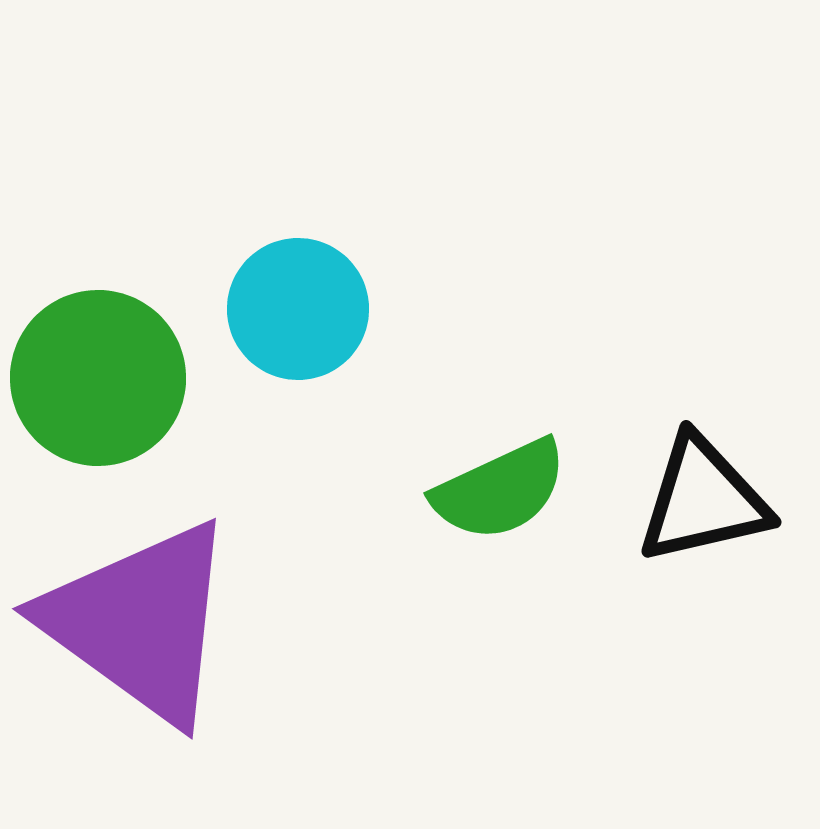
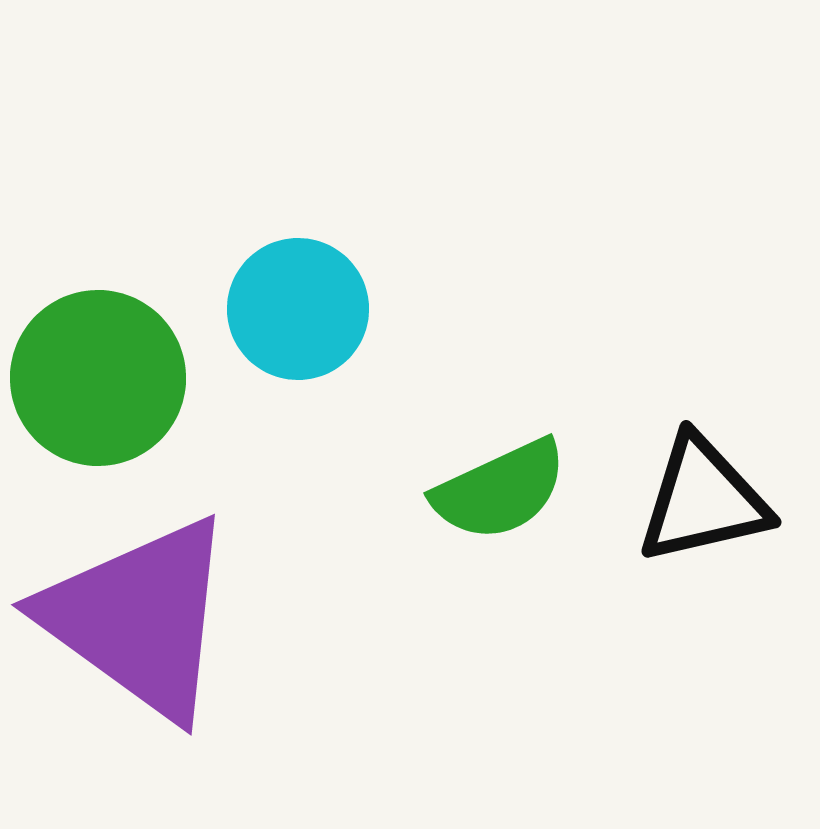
purple triangle: moved 1 px left, 4 px up
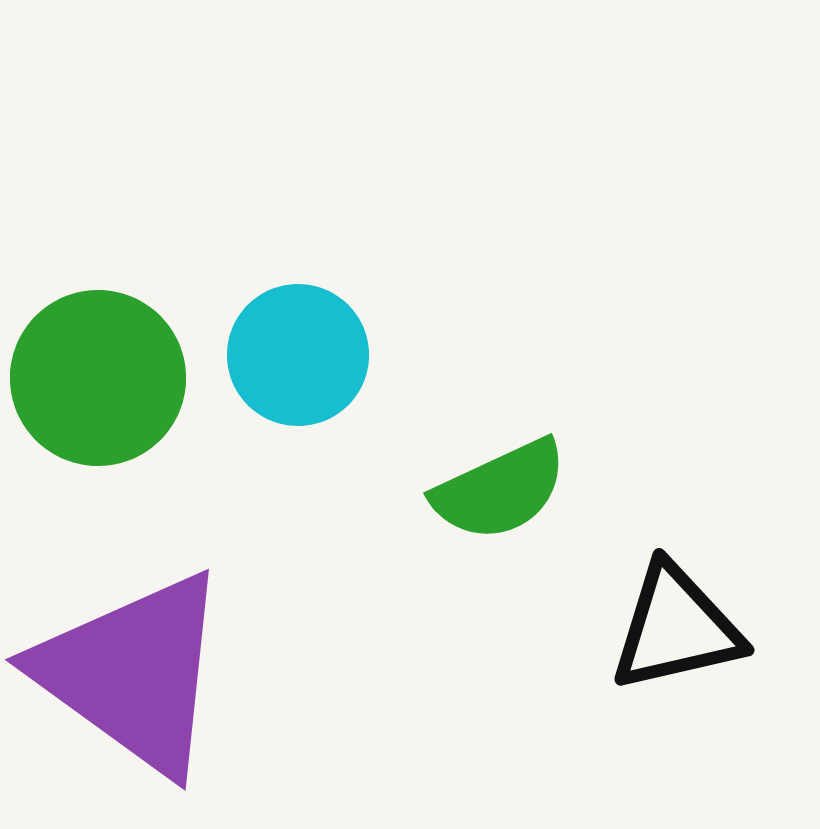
cyan circle: moved 46 px down
black triangle: moved 27 px left, 128 px down
purple triangle: moved 6 px left, 55 px down
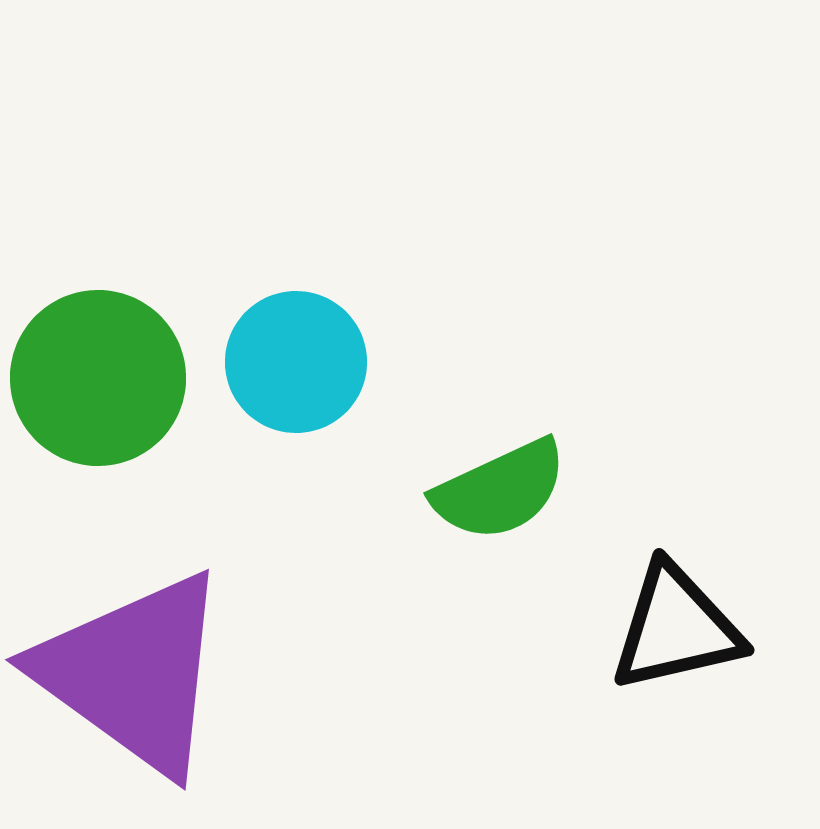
cyan circle: moved 2 px left, 7 px down
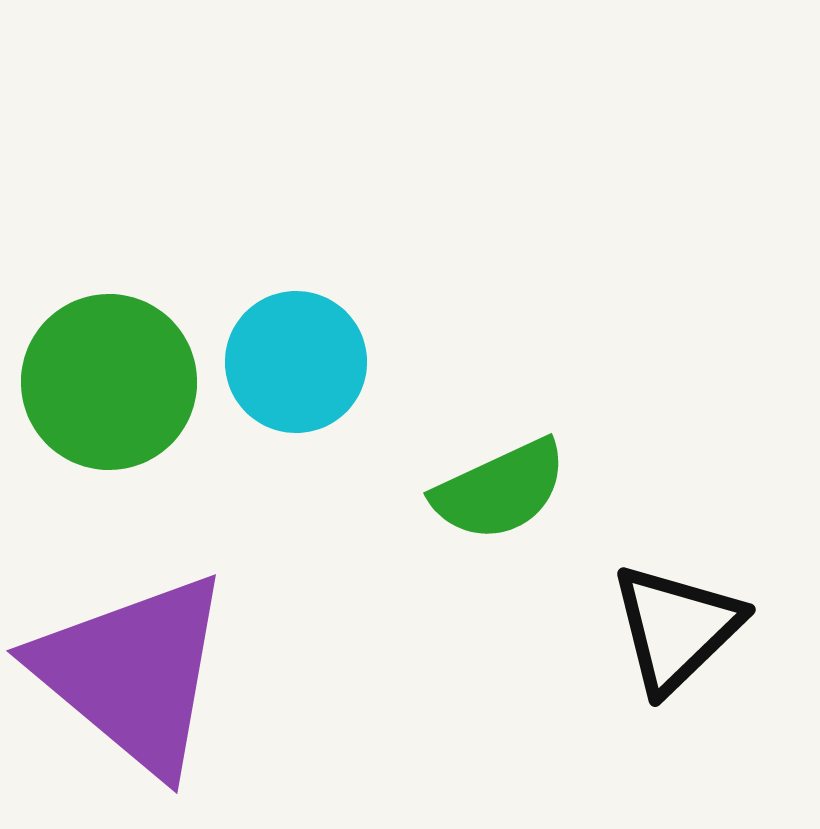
green circle: moved 11 px right, 4 px down
black triangle: rotated 31 degrees counterclockwise
purple triangle: rotated 4 degrees clockwise
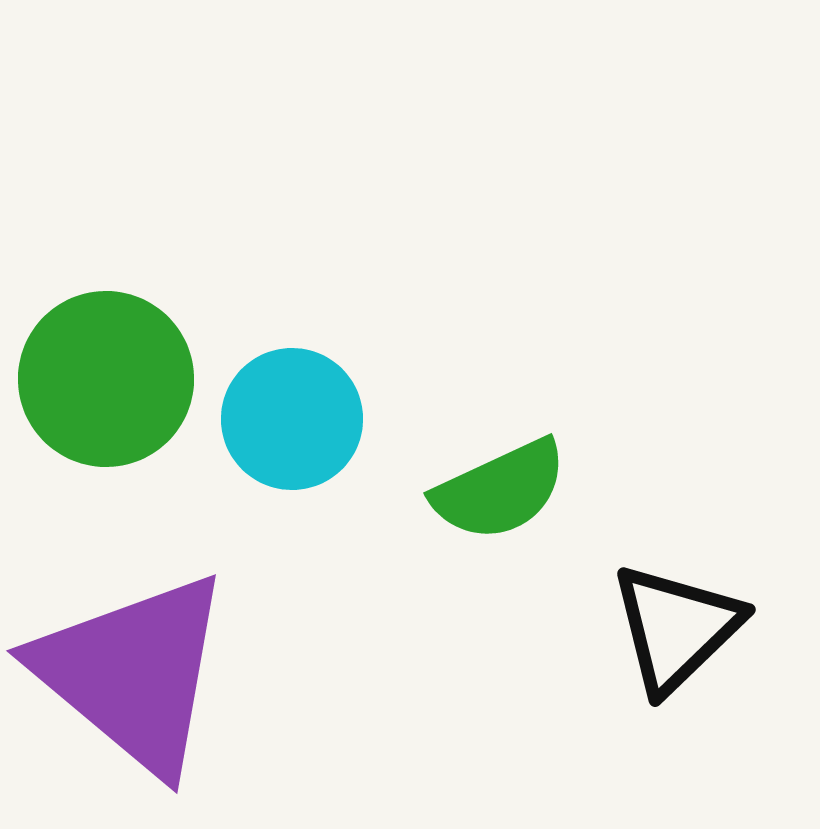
cyan circle: moved 4 px left, 57 px down
green circle: moved 3 px left, 3 px up
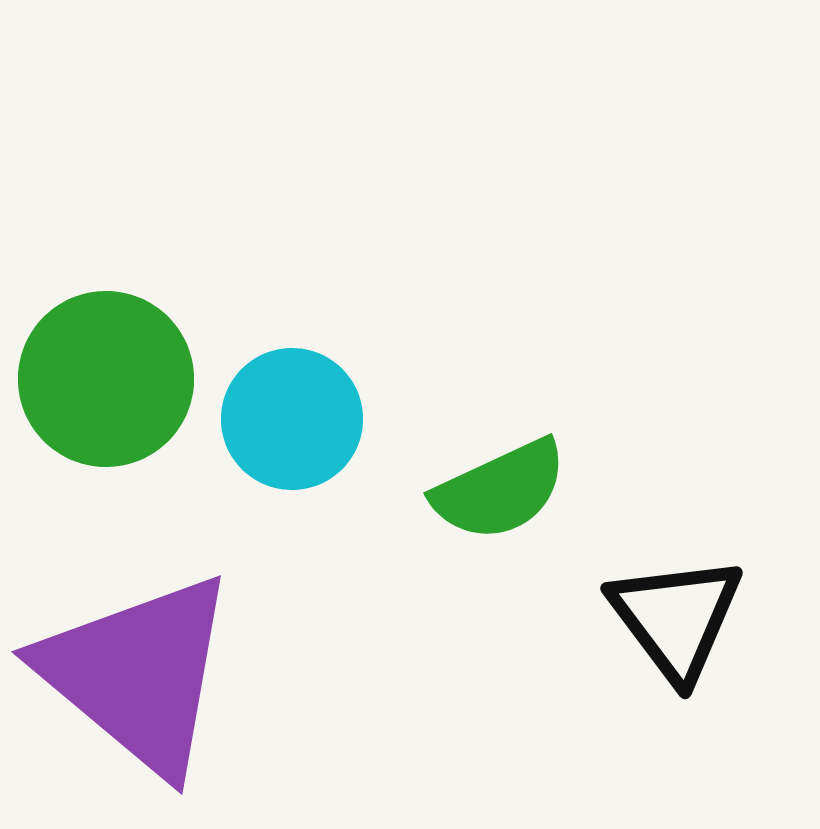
black triangle: moved 10 px up; rotated 23 degrees counterclockwise
purple triangle: moved 5 px right, 1 px down
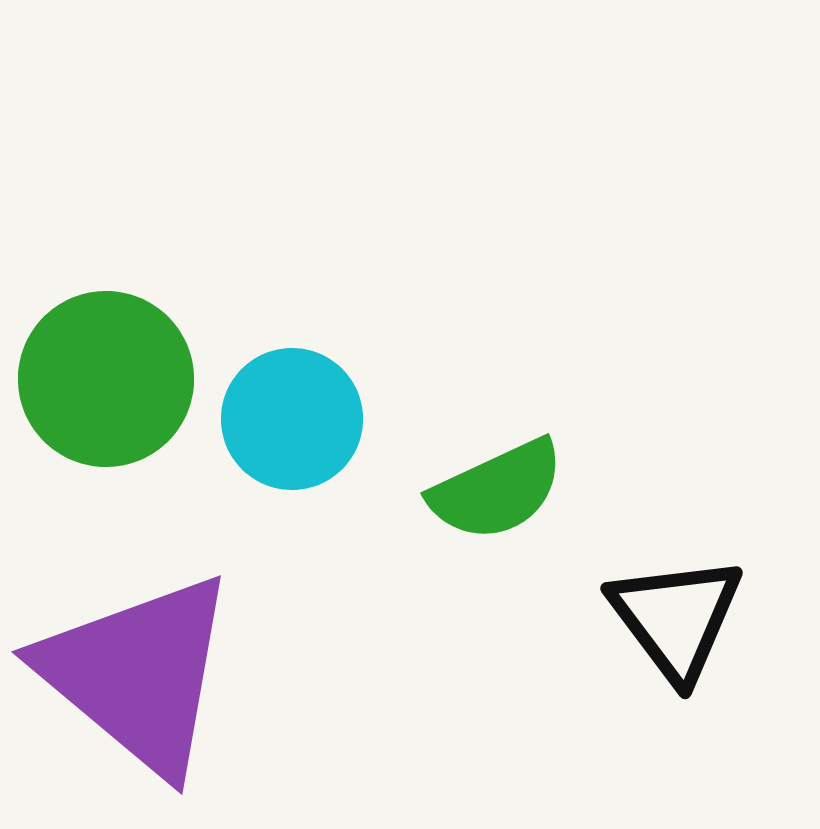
green semicircle: moved 3 px left
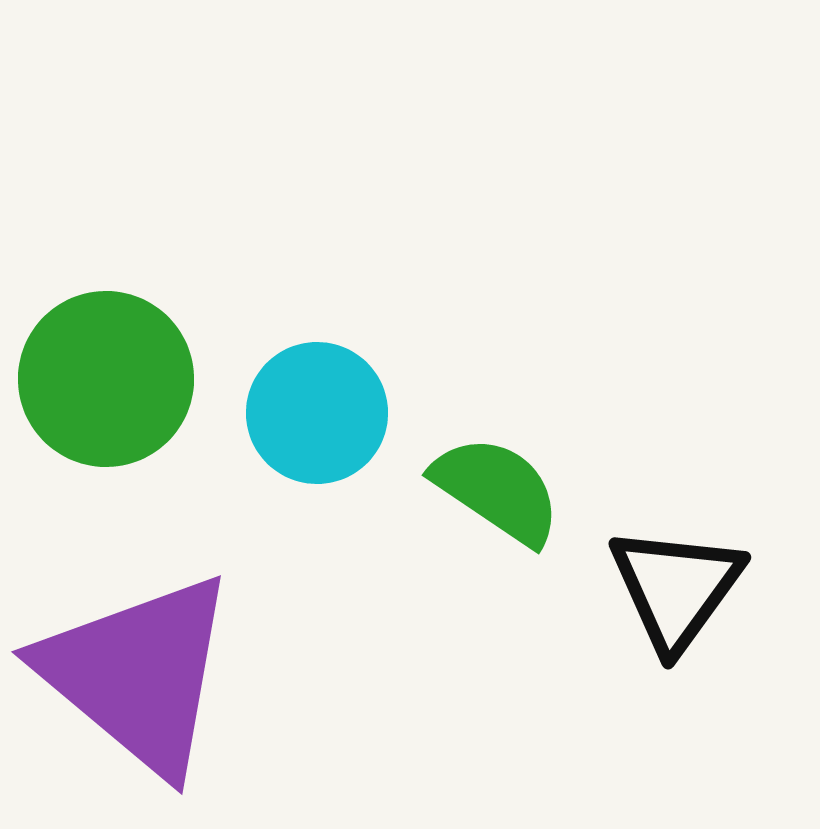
cyan circle: moved 25 px right, 6 px up
green semicircle: rotated 121 degrees counterclockwise
black triangle: moved 30 px up; rotated 13 degrees clockwise
